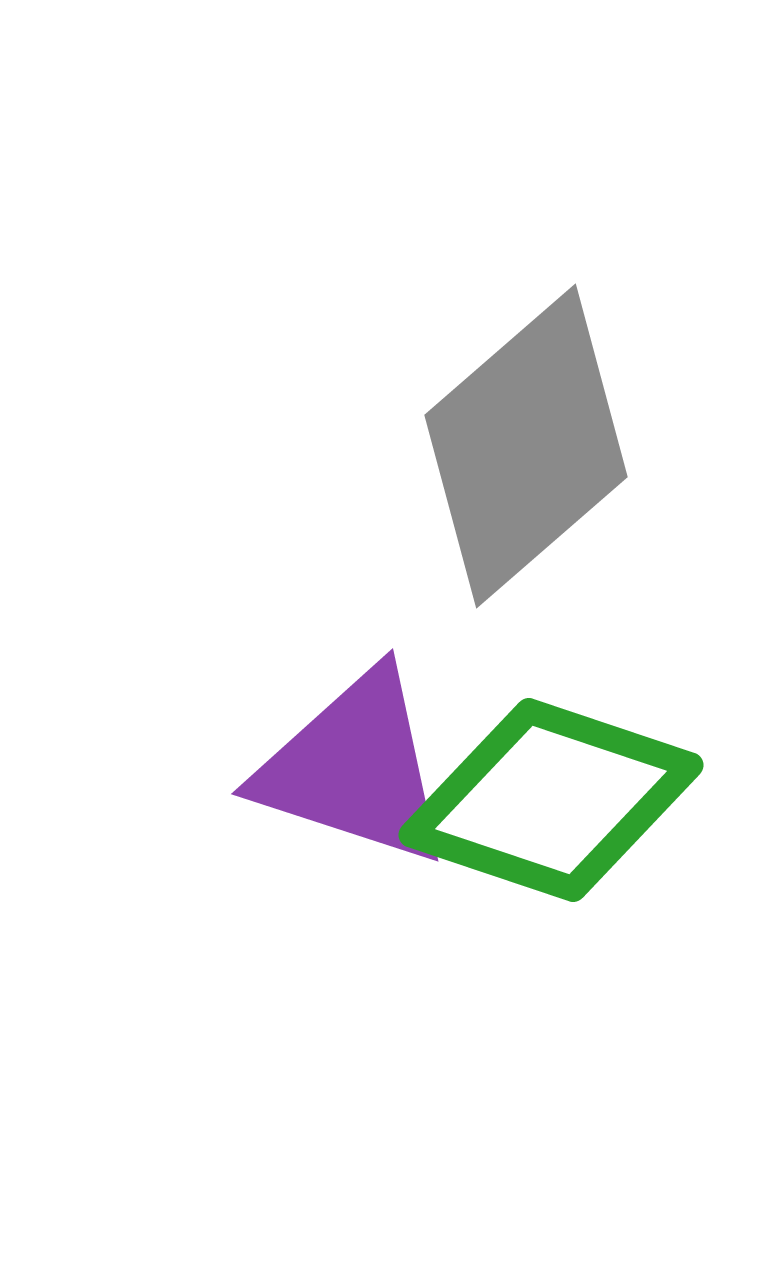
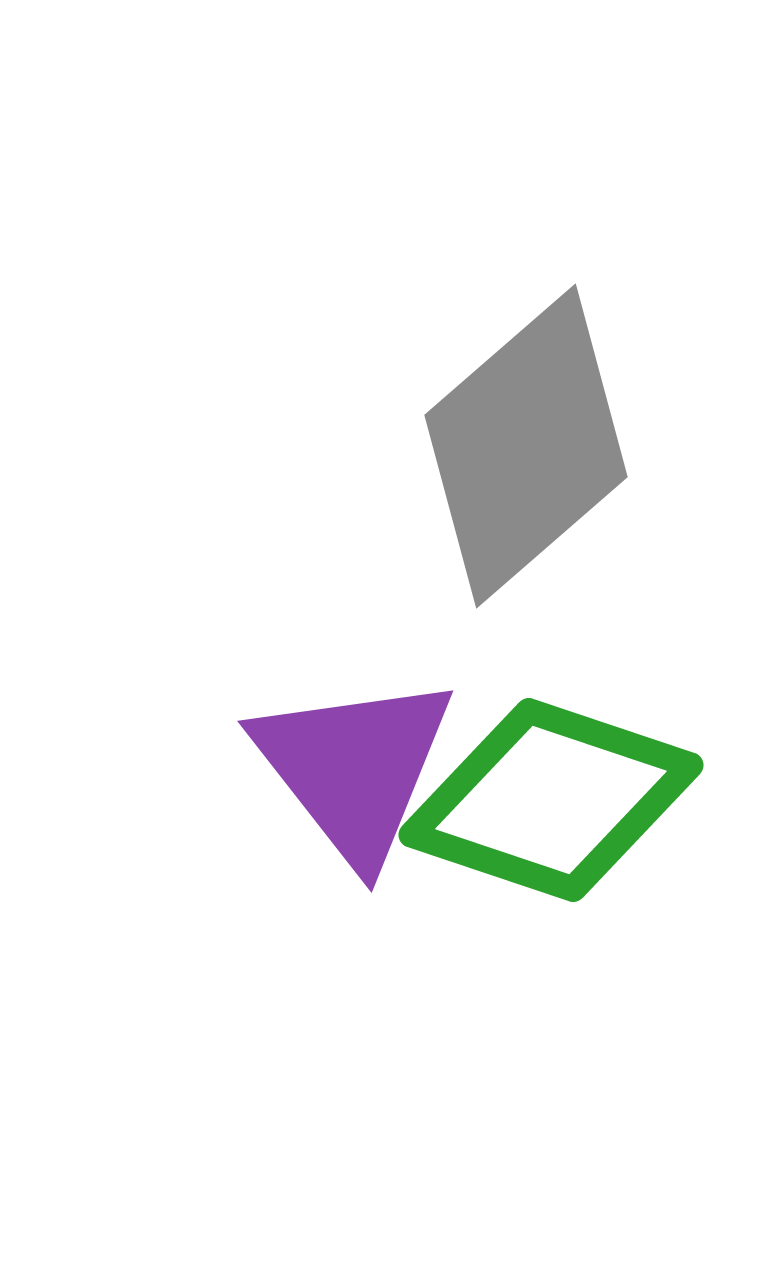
purple triangle: rotated 34 degrees clockwise
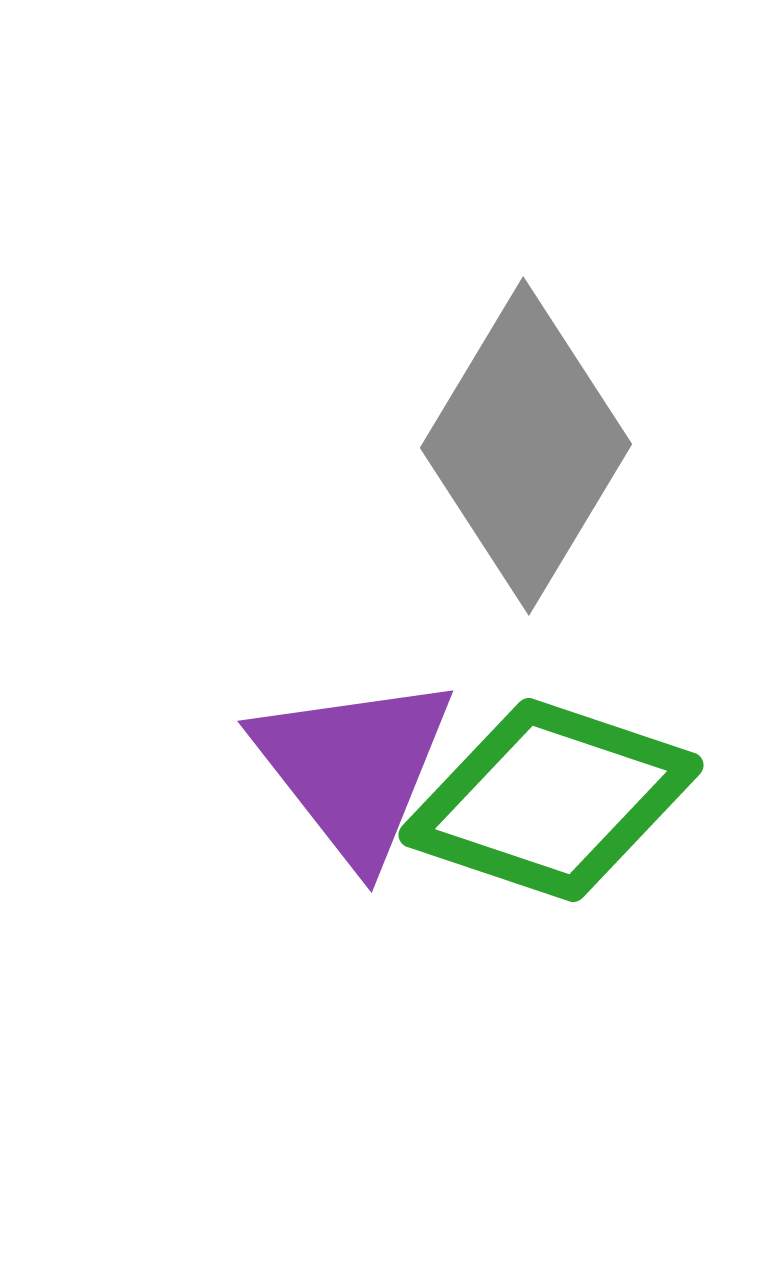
gray diamond: rotated 18 degrees counterclockwise
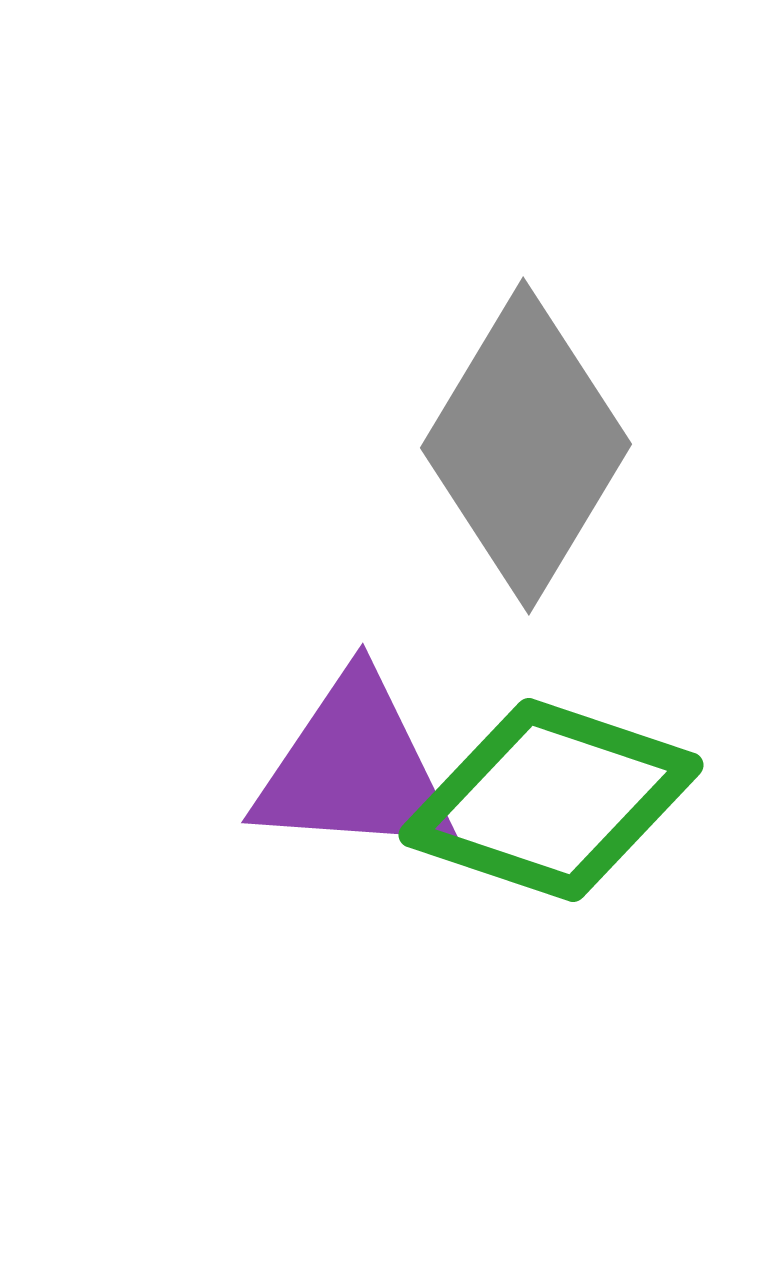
purple triangle: rotated 48 degrees counterclockwise
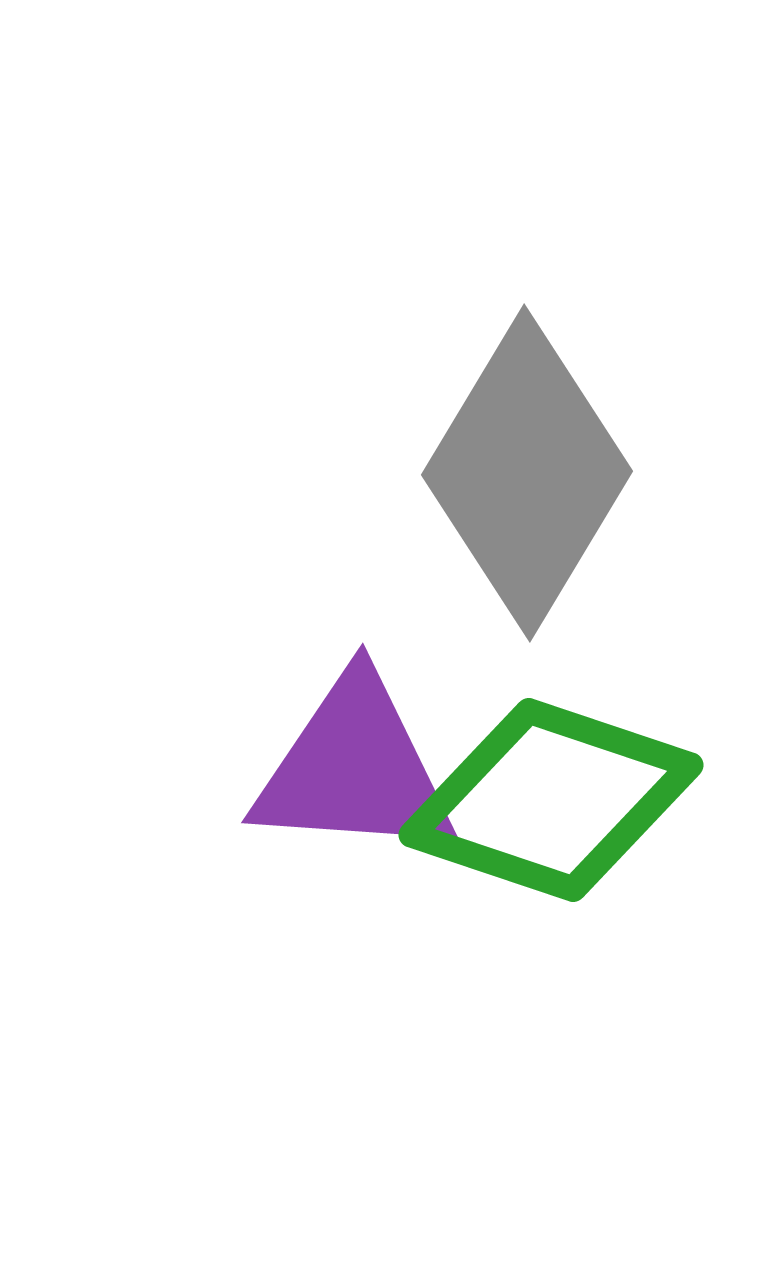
gray diamond: moved 1 px right, 27 px down
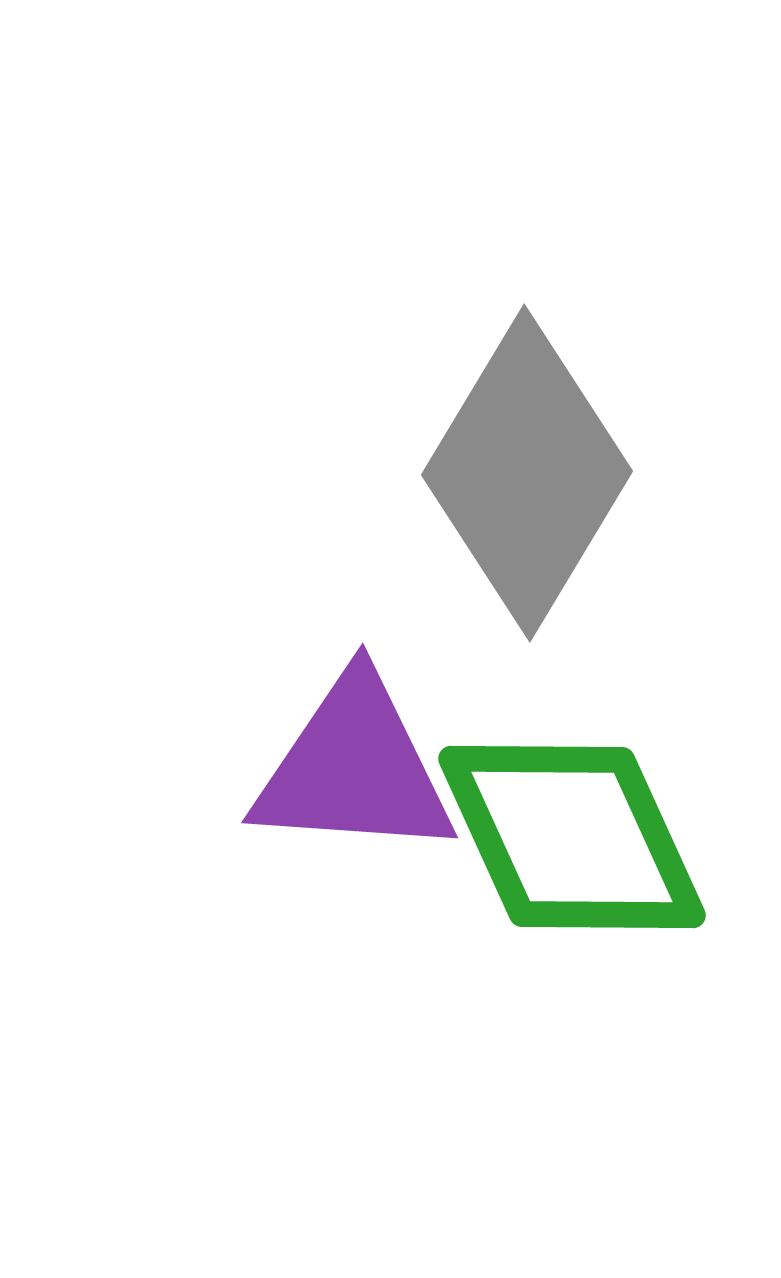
green diamond: moved 21 px right, 37 px down; rotated 47 degrees clockwise
